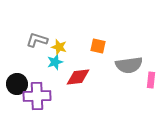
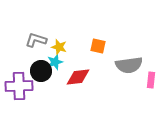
gray L-shape: moved 1 px left
black circle: moved 24 px right, 13 px up
purple cross: moved 18 px left, 10 px up
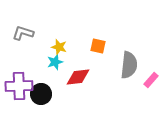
gray L-shape: moved 13 px left, 7 px up
gray semicircle: rotated 76 degrees counterclockwise
black circle: moved 23 px down
pink rectangle: rotated 35 degrees clockwise
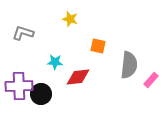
yellow star: moved 11 px right, 28 px up
cyan star: rotated 21 degrees clockwise
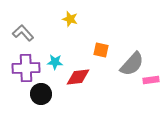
gray L-shape: rotated 30 degrees clockwise
orange square: moved 3 px right, 4 px down
gray semicircle: moved 3 px right, 1 px up; rotated 36 degrees clockwise
pink rectangle: rotated 42 degrees clockwise
purple cross: moved 7 px right, 18 px up
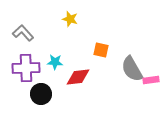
gray semicircle: moved 5 px down; rotated 108 degrees clockwise
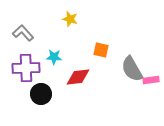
cyan star: moved 1 px left, 5 px up
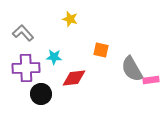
red diamond: moved 4 px left, 1 px down
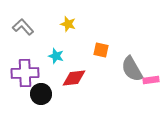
yellow star: moved 2 px left, 5 px down
gray L-shape: moved 6 px up
cyan star: moved 2 px right, 1 px up; rotated 14 degrees clockwise
purple cross: moved 1 px left, 5 px down
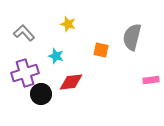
gray L-shape: moved 1 px right, 6 px down
gray semicircle: moved 32 px up; rotated 44 degrees clockwise
purple cross: rotated 16 degrees counterclockwise
red diamond: moved 3 px left, 4 px down
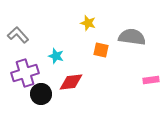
yellow star: moved 20 px right, 1 px up
gray L-shape: moved 6 px left, 2 px down
gray semicircle: rotated 84 degrees clockwise
